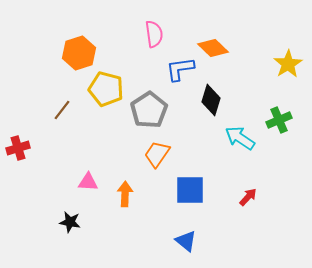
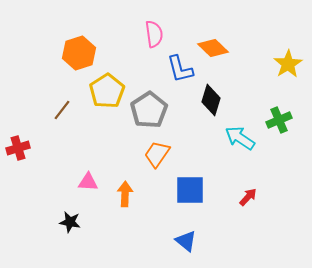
blue L-shape: rotated 96 degrees counterclockwise
yellow pentagon: moved 1 px right, 2 px down; rotated 24 degrees clockwise
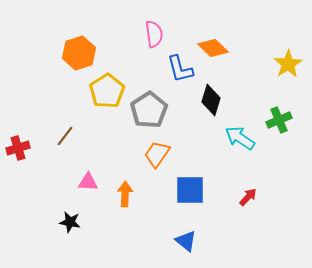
brown line: moved 3 px right, 26 px down
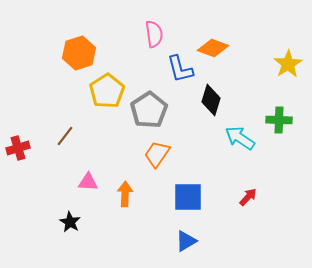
orange diamond: rotated 24 degrees counterclockwise
green cross: rotated 25 degrees clockwise
blue square: moved 2 px left, 7 px down
black star: rotated 20 degrees clockwise
blue triangle: rotated 50 degrees clockwise
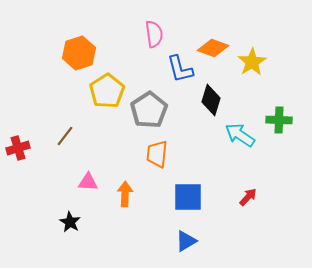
yellow star: moved 36 px left, 2 px up
cyan arrow: moved 3 px up
orange trapezoid: rotated 28 degrees counterclockwise
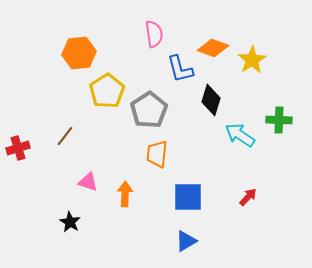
orange hexagon: rotated 12 degrees clockwise
yellow star: moved 2 px up
pink triangle: rotated 15 degrees clockwise
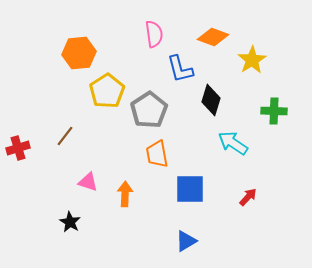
orange diamond: moved 11 px up
green cross: moved 5 px left, 9 px up
cyan arrow: moved 7 px left, 8 px down
orange trapezoid: rotated 16 degrees counterclockwise
blue square: moved 2 px right, 8 px up
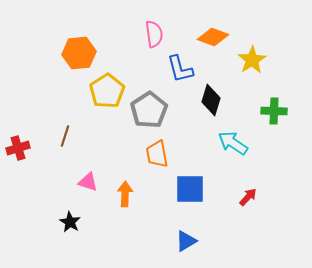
brown line: rotated 20 degrees counterclockwise
